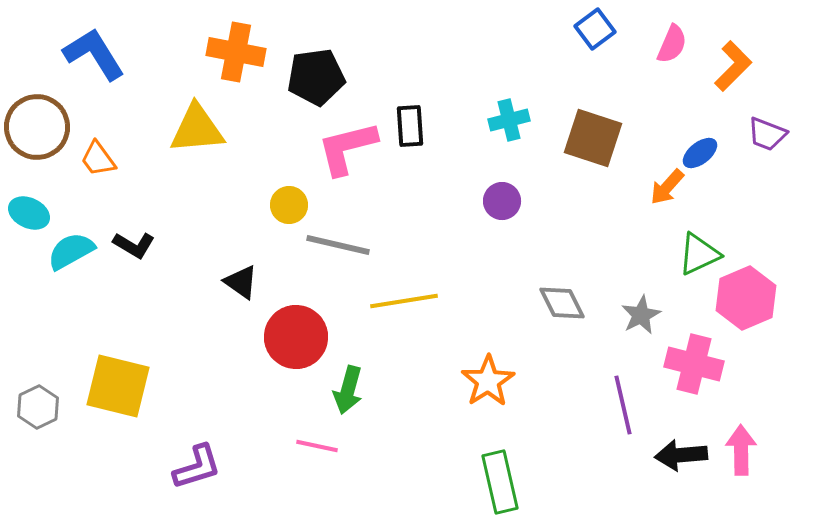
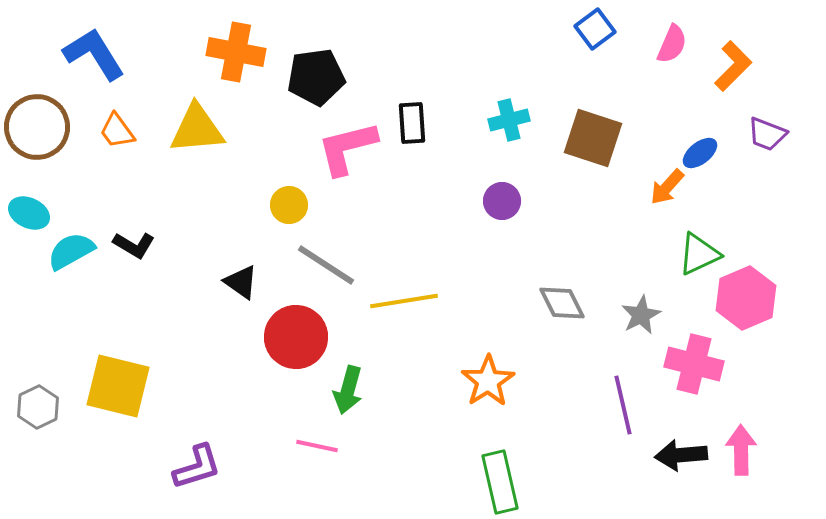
black rectangle: moved 2 px right, 3 px up
orange trapezoid: moved 19 px right, 28 px up
gray line: moved 12 px left, 20 px down; rotated 20 degrees clockwise
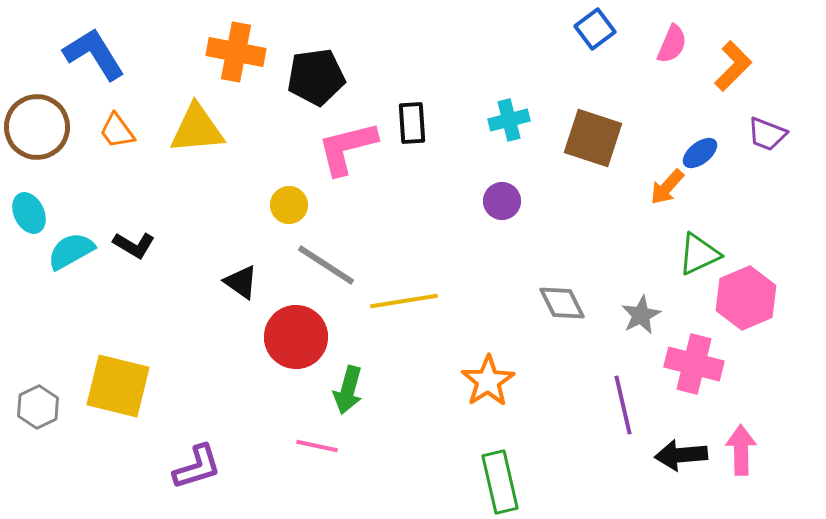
cyan ellipse: rotated 39 degrees clockwise
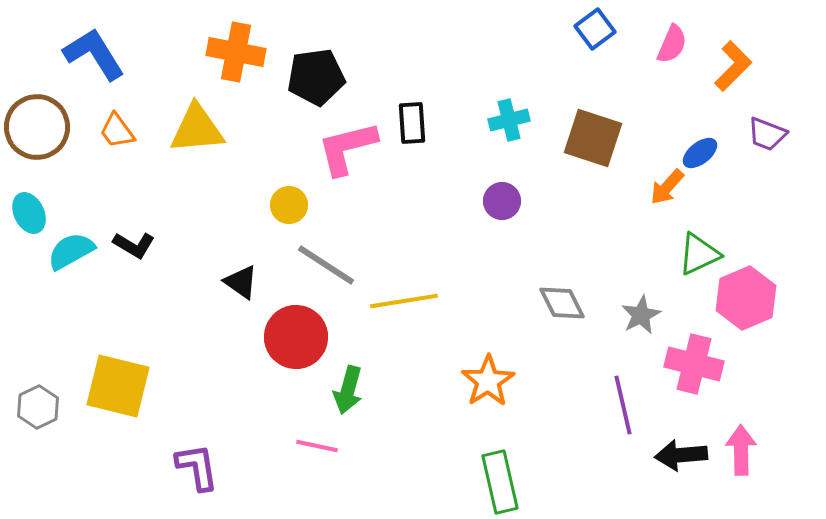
purple L-shape: rotated 82 degrees counterclockwise
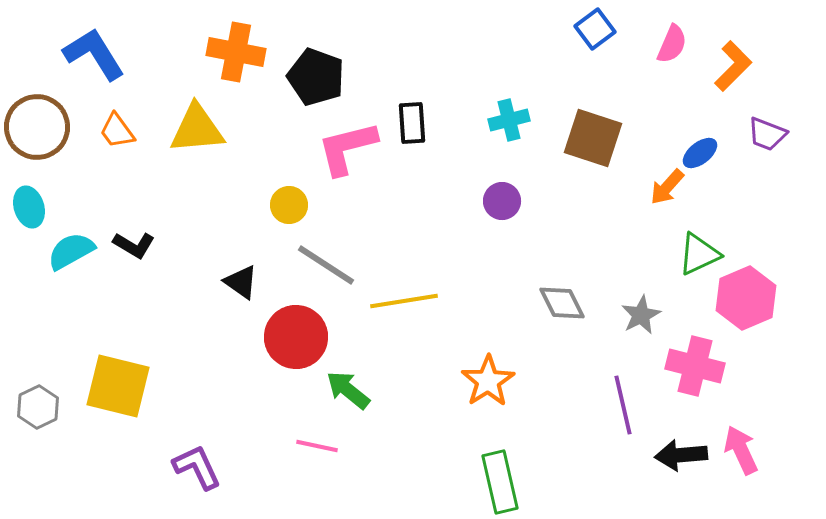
black pentagon: rotated 28 degrees clockwise
cyan ellipse: moved 6 px up; rotated 9 degrees clockwise
pink cross: moved 1 px right, 2 px down
green arrow: rotated 114 degrees clockwise
pink arrow: rotated 24 degrees counterclockwise
purple L-shape: rotated 16 degrees counterclockwise
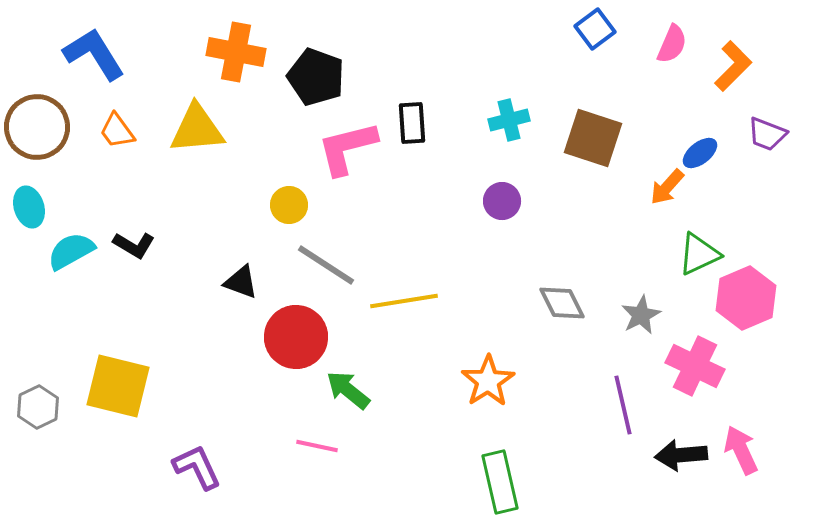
black triangle: rotated 15 degrees counterclockwise
pink cross: rotated 12 degrees clockwise
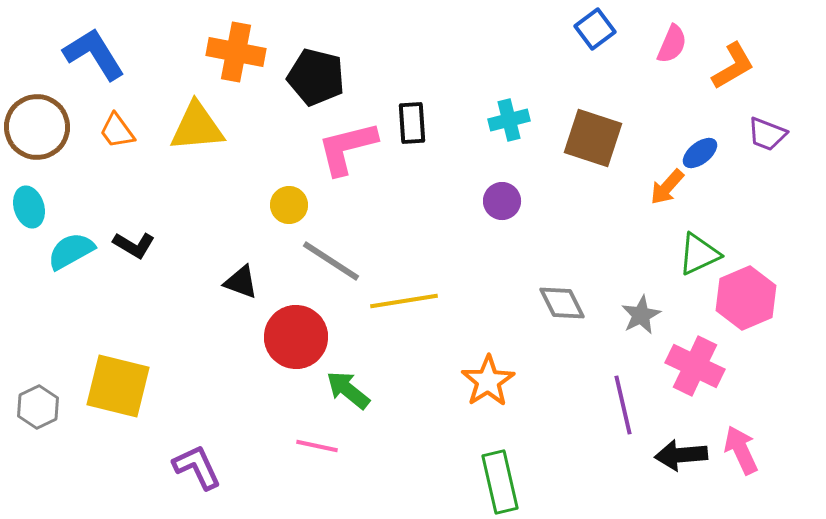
orange L-shape: rotated 15 degrees clockwise
black pentagon: rotated 6 degrees counterclockwise
yellow triangle: moved 2 px up
gray line: moved 5 px right, 4 px up
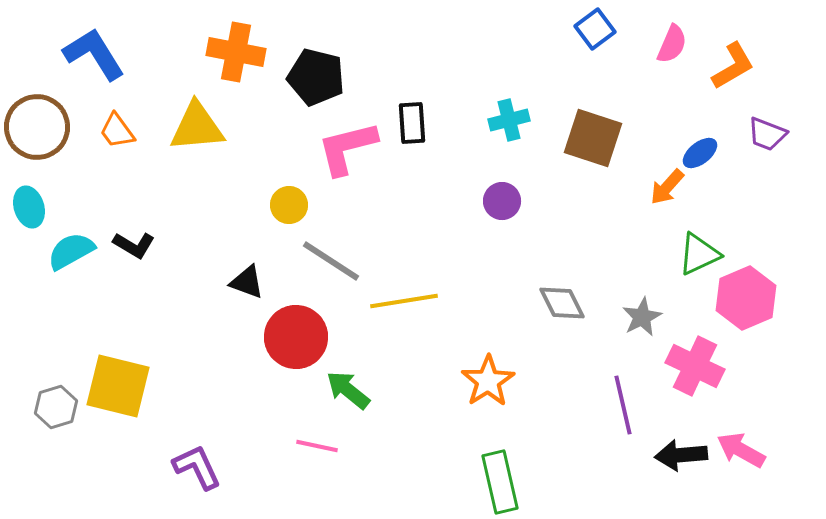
black triangle: moved 6 px right
gray star: moved 1 px right, 2 px down
gray hexagon: moved 18 px right; rotated 9 degrees clockwise
pink arrow: rotated 36 degrees counterclockwise
